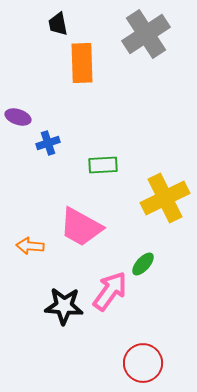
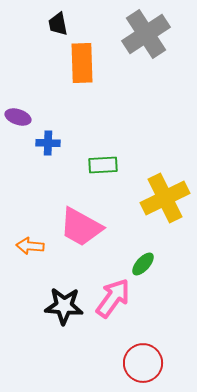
blue cross: rotated 20 degrees clockwise
pink arrow: moved 3 px right, 7 px down
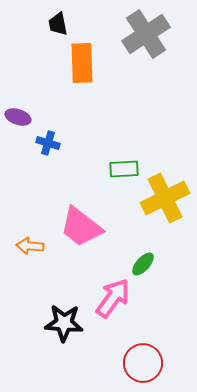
blue cross: rotated 15 degrees clockwise
green rectangle: moved 21 px right, 4 px down
pink trapezoid: rotated 9 degrees clockwise
black star: moved 17 px down
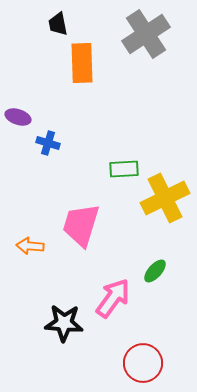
pink trapezoid: moved 2 px up; rotated 69 degrees clockwise
green ellipse: moved 12 px right, 7 px down
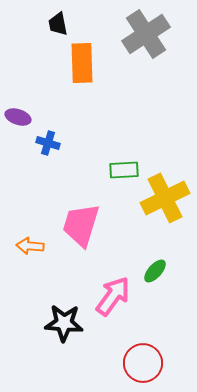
green rectangle: moved 1 px down
pink arrow: moved 2 px up
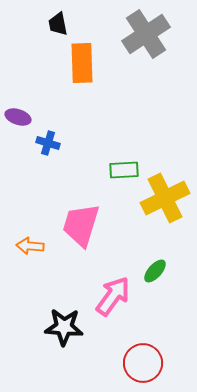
black star: moved 4 px down
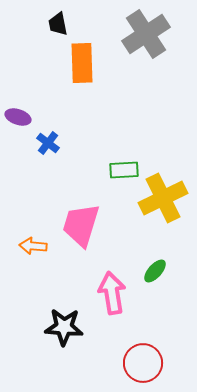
blue cross: rotated 20 degrees clockwise
yellow cross: moved 2 px left
orange arrow: moved 3 px right
pink arrow: moved 1 px left, 3 px up; rotated 45 degrees counterclockwise
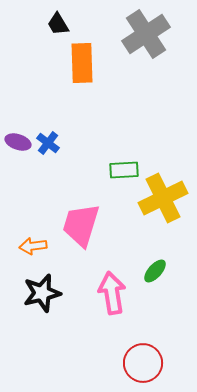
black trapezoid: rotated 20 degrees counterclockwise
purple ellipse: moved 25 px down
orange arrow: rotated 12 degrees counterclockwise
black star: moved 22 px left, 34 px up; rotated 18 degrees counterclockwise
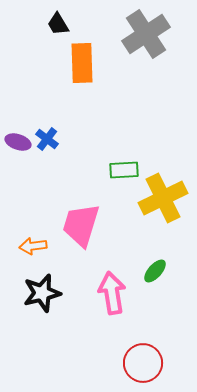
blue cross: moved 1 px left, 4 px up
